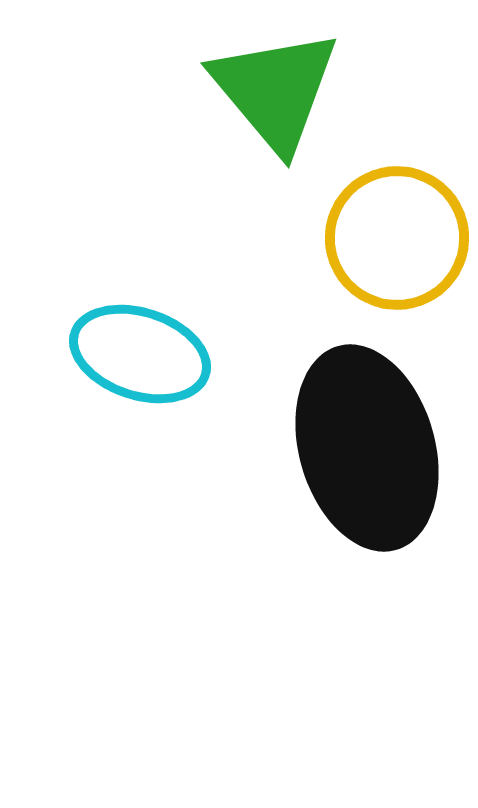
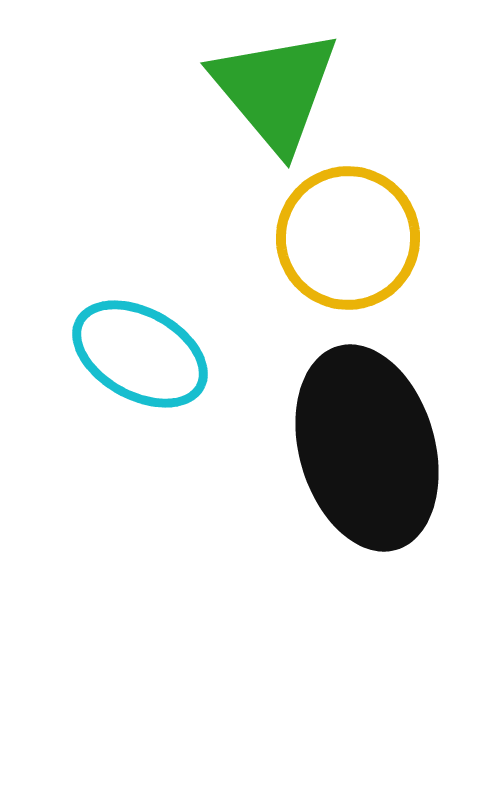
yellow circle: moved 49 px left
cyan ellipse: rotated 11 degrees clockwise
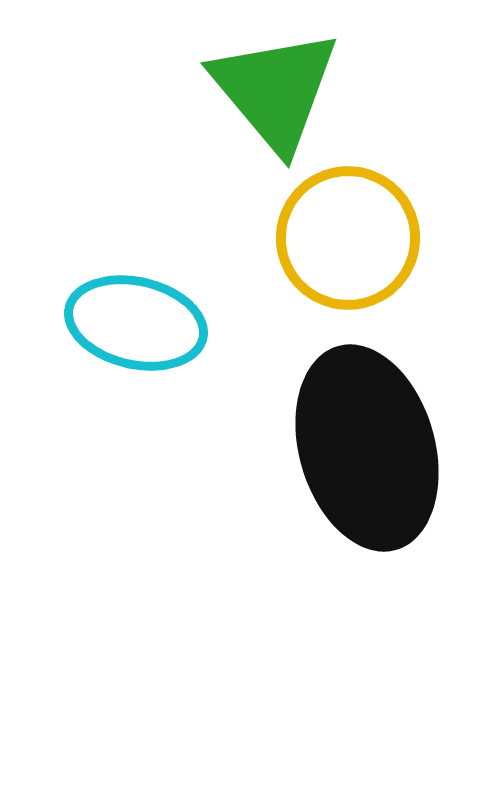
cyan ellipse: moved 4 px left, 31 px up; rotated 16 degrees counterclockwise
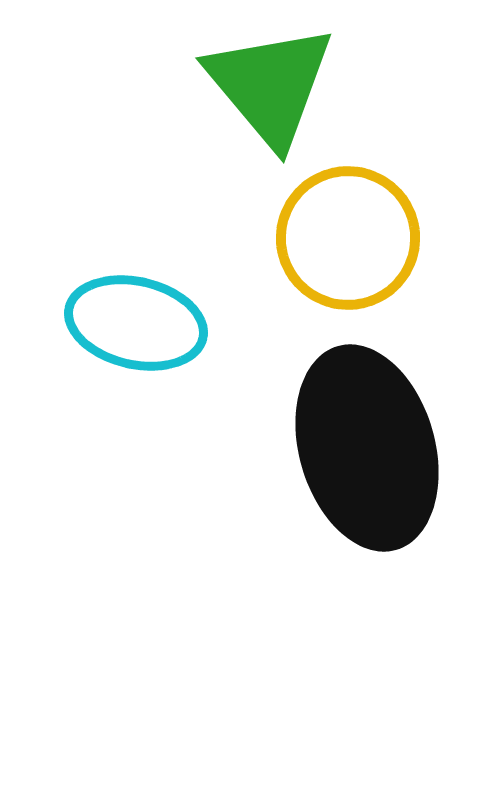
green triangle: moved 5 px left, 5 px up
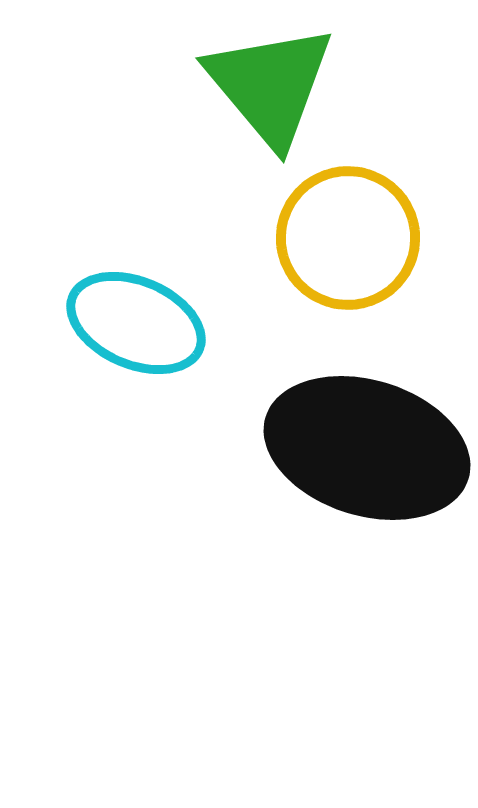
cyan ellipse: rotated 10 degrees clockwise
black ellipse: rotated 57 degrees counterclockwise
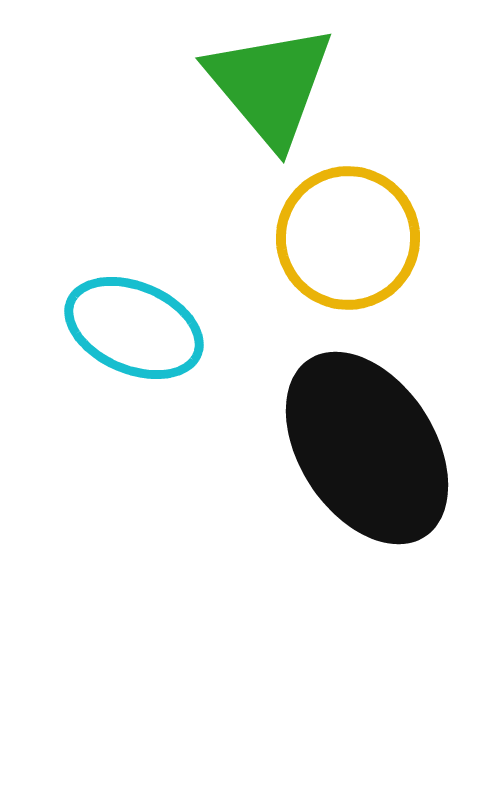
cyan ellipse: moved 2 px left, 5 px down
black ellipse: rotated 40 degrees clockwise
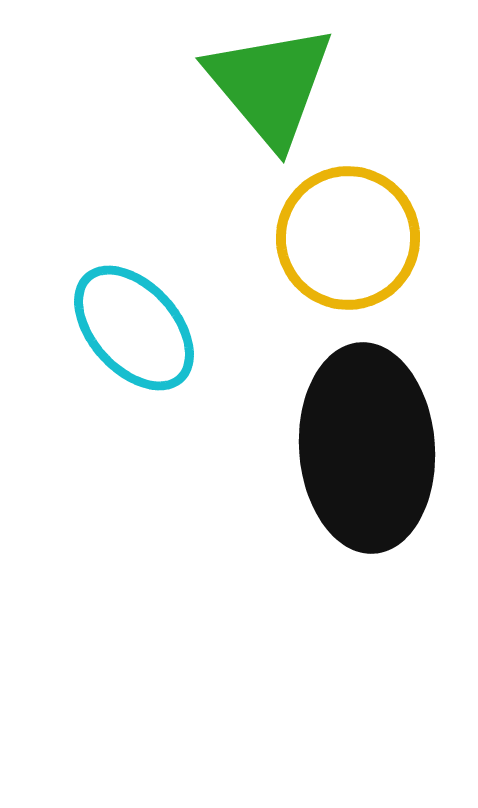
cyan ellipse: rotated 25 degrees clockwise
black ellipse: rotated 29 degrees clockwise
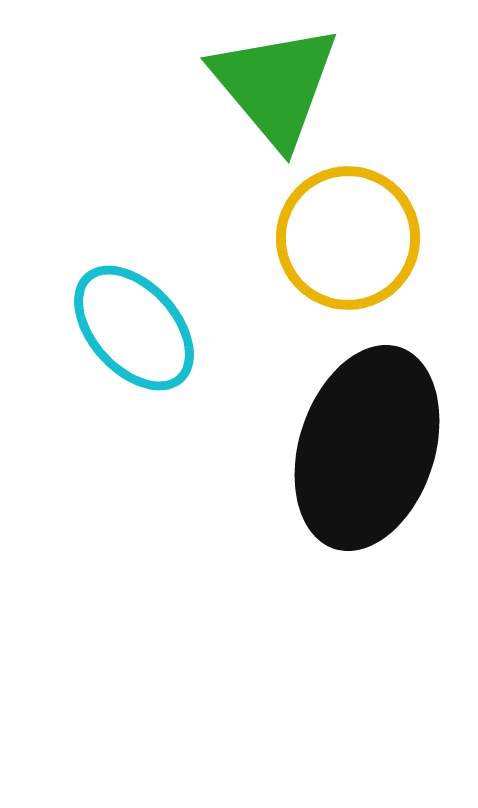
green triangle: moved 5 px right
black ellipse: rotated 22 degrees clockwise
